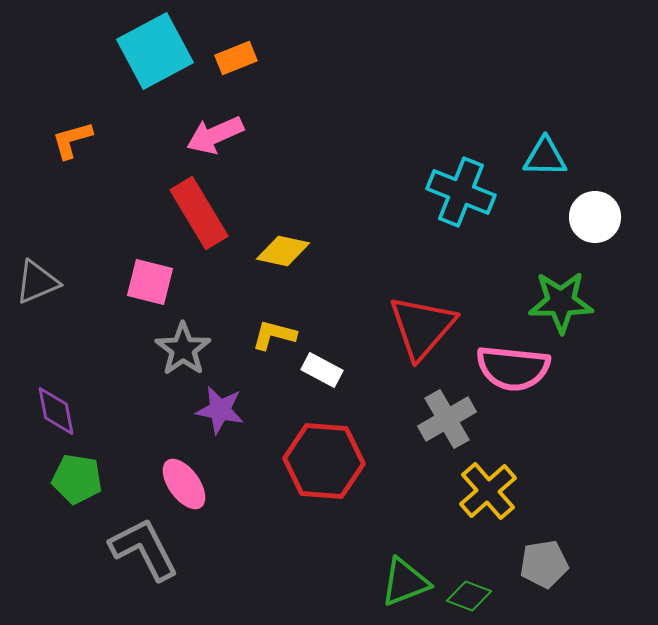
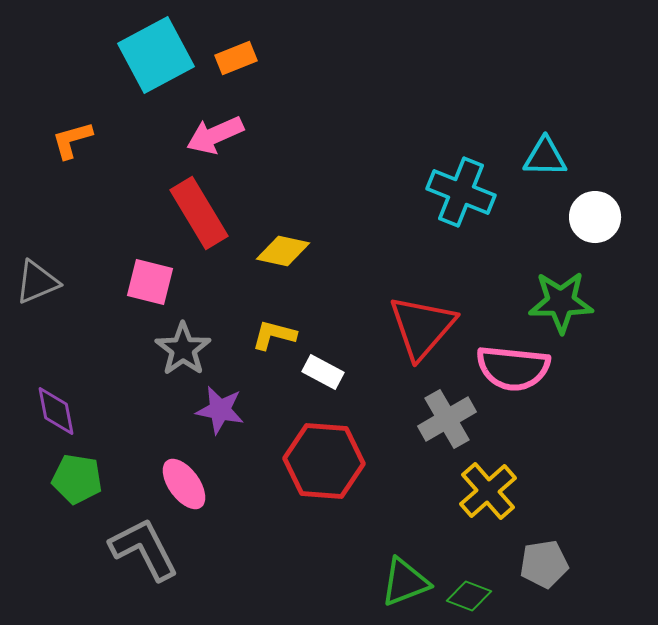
cyan square: moved 1 px right, 4 px down
white rectangle: moved 1 px right, 2 px down
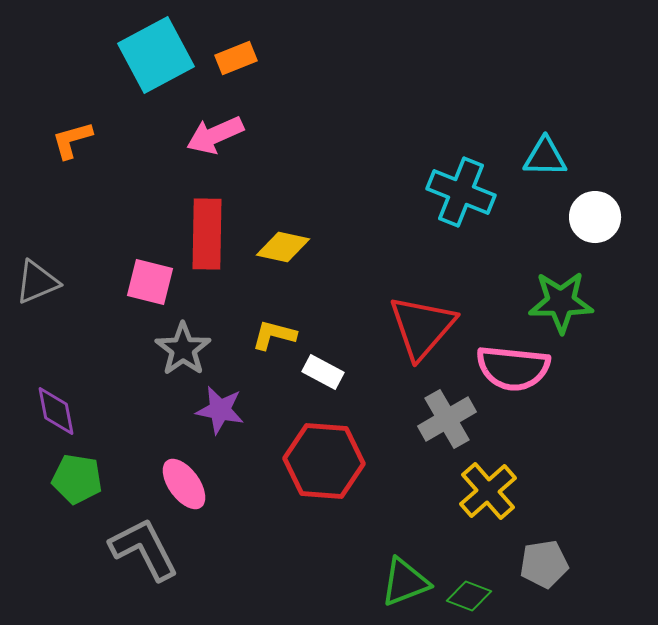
red rectangle: moved 8 px right, 21 px down; rotated 32 degrees clockwise
yellow diamond: moved 4 px up
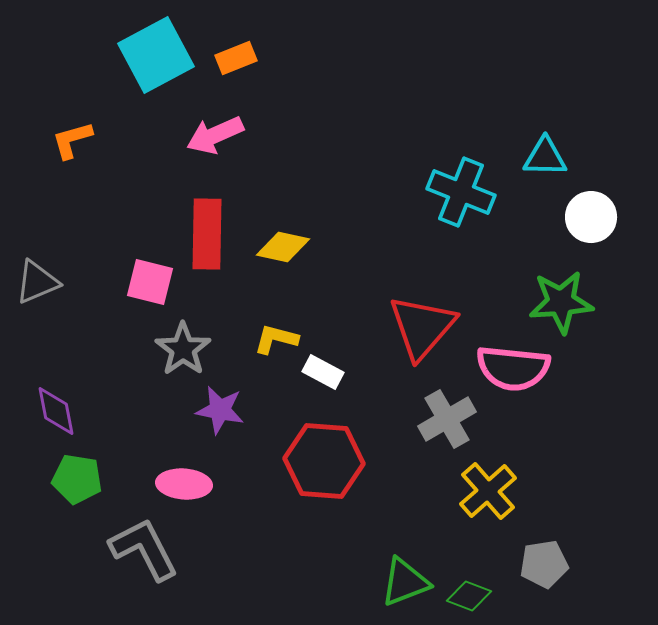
white circle: moved 4 px left
green star: rotated 4 degrees counterclockwise
yellow L-shape: moved 2 px right, 4 px down
pink ellipse: rotated 50 degrees counterclockwise
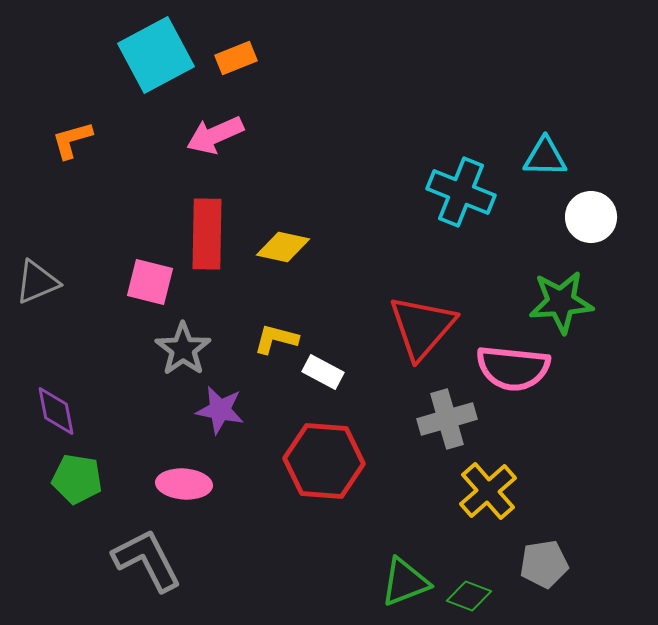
gray cross: rotated 14 degrees clockwise
gray L-shape: moved 3 px right, 11 px down
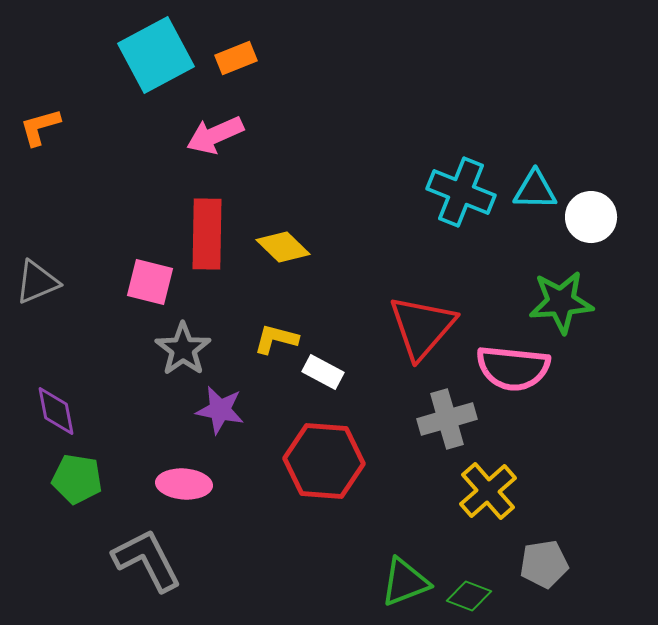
orange L-shape: moved 32 px left, 13 px up
cyan triangle: moved 10 px left, 33 px down
yellow diamond: rotated 32 degrees clockwise
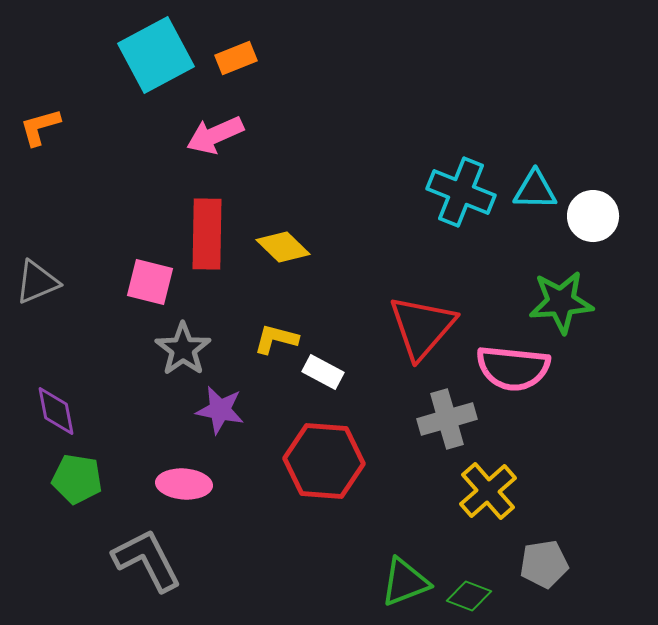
white circle: moved 2 px right, 1 px up
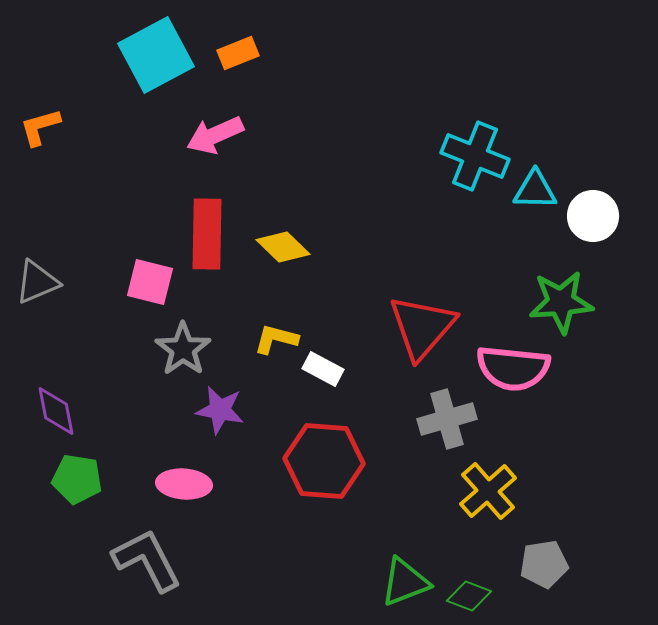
orange rectangle: moved 2 px right, 5 px up
cyan cross: moved 14 px right, 36 px up
white rectangle: moved 3 px up
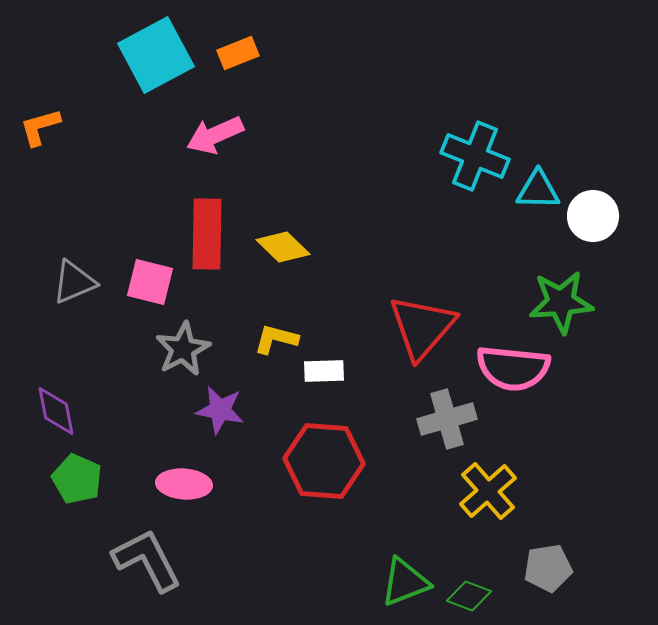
cyan triangle: moved 3 px right
gray triangle: moved 37 px right
gray star: rotated 8 degrees clockwise
white rectangle: moved 1 px right, 2 px down; rotated 30 degrees counterclockwise
green pentagon: rotated 15 degrees clockwise
gray pentagon: moved 4 px right, 4 px down
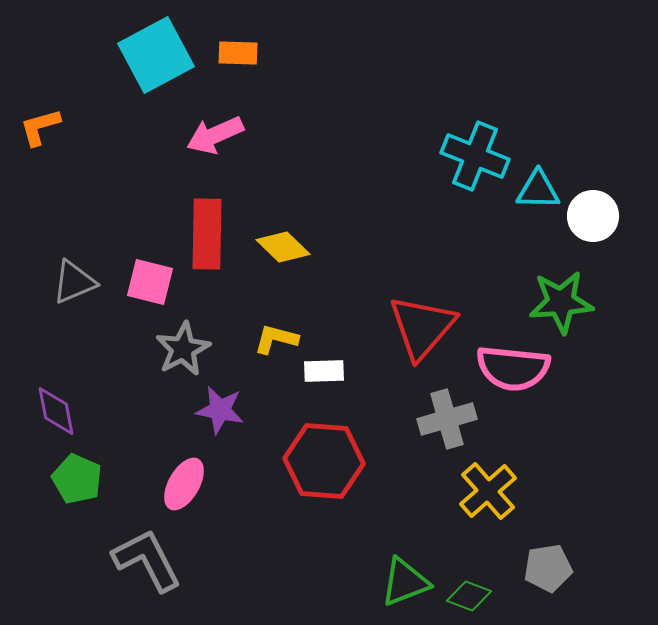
orange rectangle: rotated 24 degrees clockwise
pink ellipse: rotated 64 degrees counterclockwise
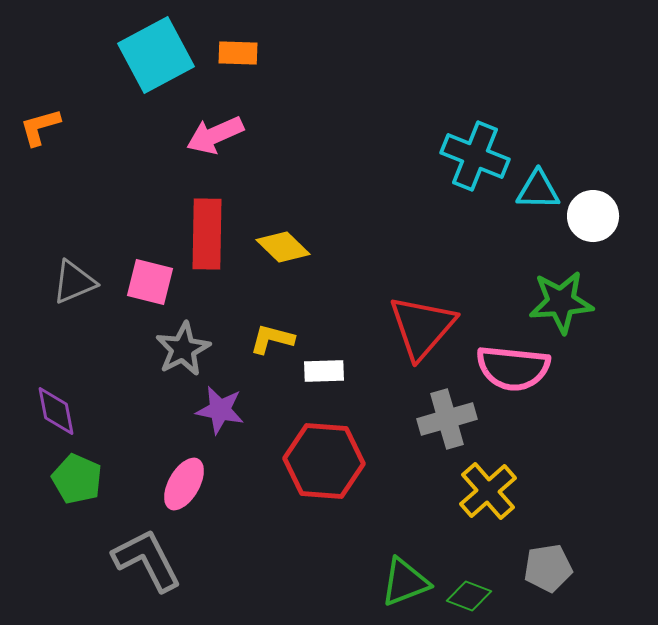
yellow L-shape: moved 4 px left
